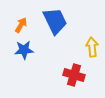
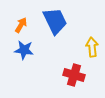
blue star: rotated 12 degrees clockwise
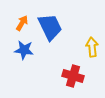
blue trapezoid: moved 5 px left, 6 px down
orange arrow: moved 1 px right, 2 px up
red cross: moved 1 px left, 1 px down
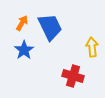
blue star: rotated 30 degrees clockwise
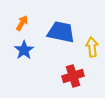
blue trapezoid: moved 11 px right, 5 px down; rotated 52 degrees counterclockwise
red cross: rotated 35 degrees counterclockwise
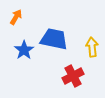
orange arrow: moved 6 px left, 6 px up
blue trapezoid: moved 7 px left, 7 px down
red cross: rotated 10 degrees counterclockwise
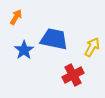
yellow arrow: rotated 36 degrees clockwise
red cross: moved 1 px up
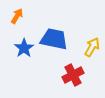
orange arrow: moved 1 px right, 1 px up
blue star: moved 2 px up
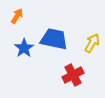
yellow arrow: moved 4 px up
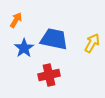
orange arrow: moved 1 px left, 4 px down
red cross: moved 24 px left; rotated 15 degrees clockwise
